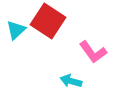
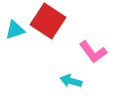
cyan triangle: moved 1 px left; rotated 25 degrees clockwise
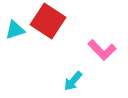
pink L-shape: moved 9 px right, 2 px up; rotated 8 degrees counterclockwise
cyan arrow: moved 2 px right; rotated 65 degrees counterclockwise
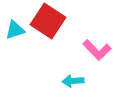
pink L-shape: moved 5 px left
cyan arrow: rotated 45 degrees clockwise
